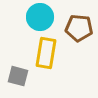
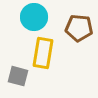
cyan circle: moved 6 px left
yellow rectangle: moved 3 px left
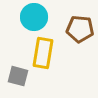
brown pentagon: moved 1 px right, 1 px down
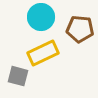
cyan circle: moved 7 px right
yellow rectangle: rotated 56 degrees clockwise
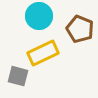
cyan circle: moved 2 px left, 1 px up
brown pentagon: rotated 16 degrees clockwise
